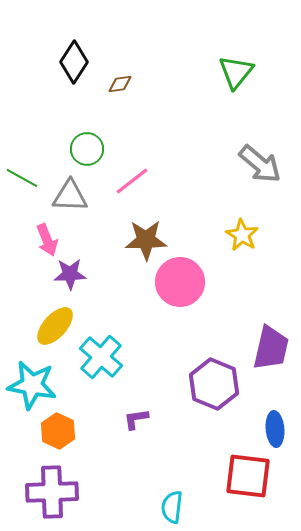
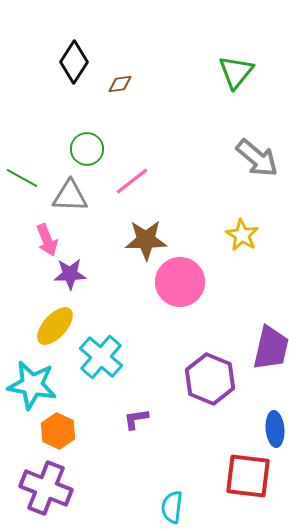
gray arrow: moved 3 px left, 6 px up
purple hexagon: moved 4 px left, 5 px up
purple cross: moved 6 px left, 4 px up; rotated 24 degrees clockwise
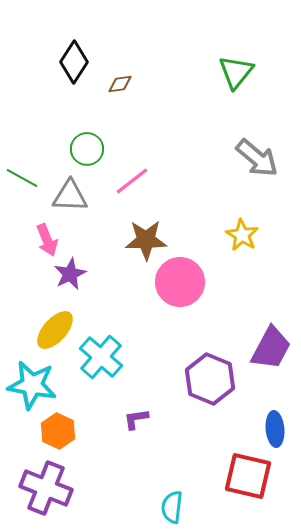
purple star: rotated 24 degrees counterclockwise
yellow ellipse: moved 4 px down
purple trapezoid: rotated 15 degrees clockwise
red square: rotated 6 degrees clockwise
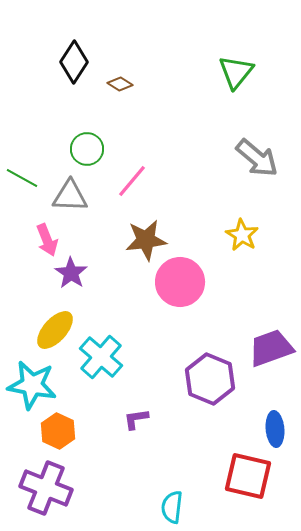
brown diamond: rotated 40 degrees clockwise
pink line: rotated 12 degrees counterclockwise
brown star: rotated 6 degrees counterclockwise
purple star: moved 1 px right, 1 px up; rotated 12 degrees counterclockwise
purple trapezoid: rotated 138 degrees counterclockwise
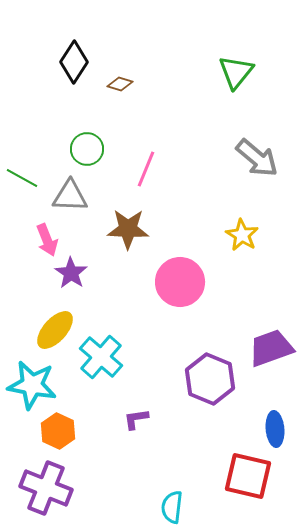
brown diamond: rotated 15 degrees counterclockwise
pink line: moved 14 px right, 12 px up; rotated 18 degrees counterclockwise
brown star: moved 18 px left, 11 px up; rotated 9 degrees clockwise
